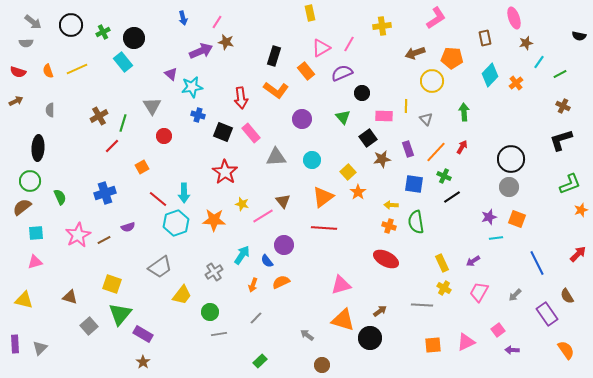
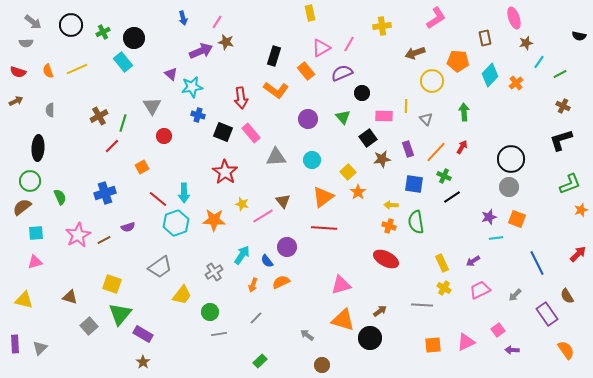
orange pentagon at (452, 58): moved 6 px right, 3 px down
purple circle at (302, 119): moved 6 px right
purple circle at (284, 245): moved 3 px right, 2 px down
pink trapezoid at (479, 292): moved 1 px right, 2 px up; rotated 35 degrees clockwise
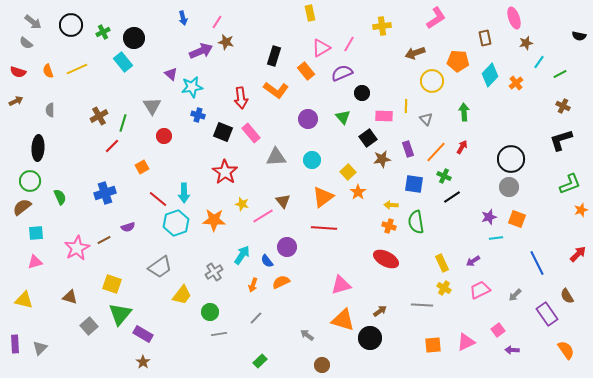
gray semicircle at (26, 43): rotated 40 degrees clockwise
pink star at (78, 235): moved 1 px left, 13 px down
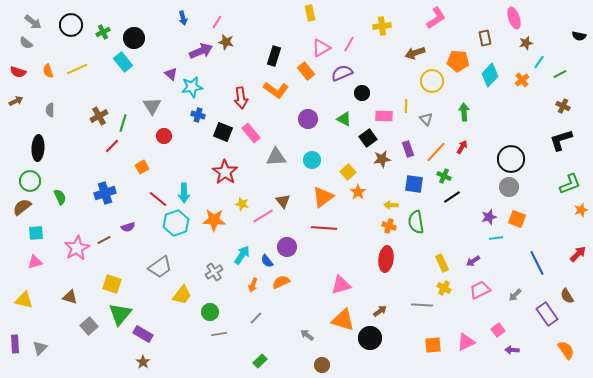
orange cross at (516, 83): moved 6 px right, 3 px up
green triangle at (343, 117): moved 1 px right, 2 px down; rotated 21 degrees counterclockwise
red ellipse at (386, 259): rotated 70 degrees clockwise
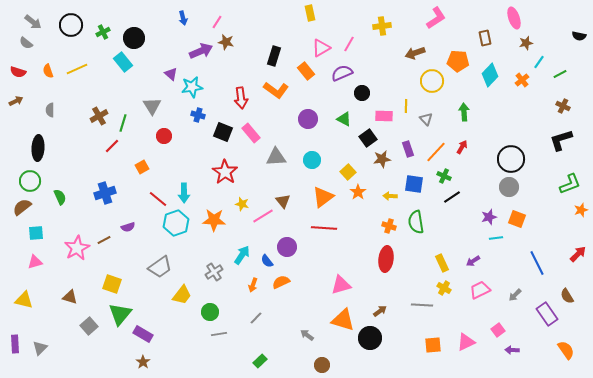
yellow arrow at (391, 205): moved 1 px left, 9 px up
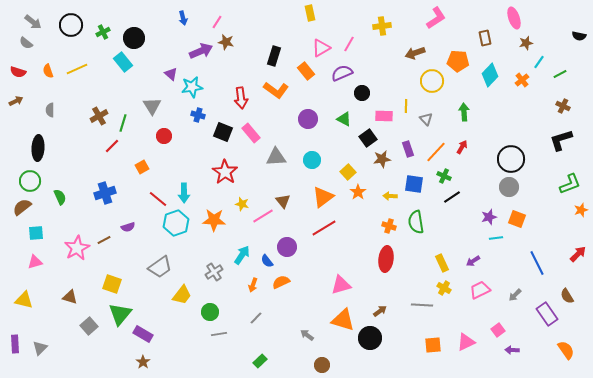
red line at (324, 228): rotated 35 degrees counterclockwise
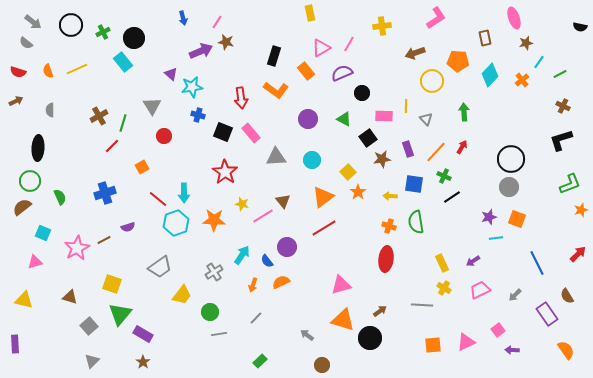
black semicircle at (579, 36): moved 1 px right, 9 px up
cyan square at (36, 233): moved 7 px right; rotated 28 degrees clockwise
gray triangle at (40, 348): moved 52 px right, 13 px down
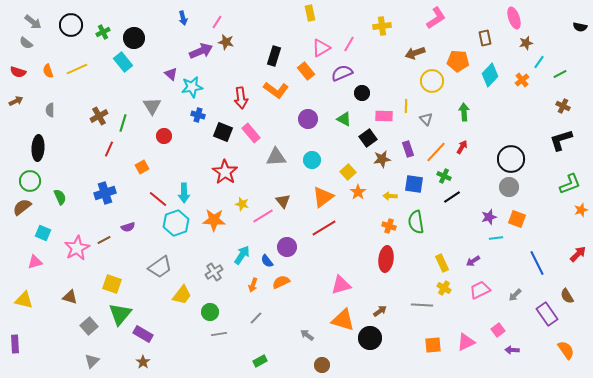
red line at (112, 146): moved 3 px left, 3 px down; rotated 21 degrees counterclockwise
green rectangle at (260, 361): rotated 16 degrees clockwise
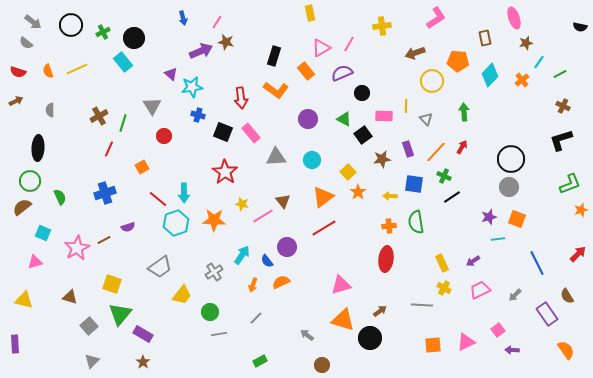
black square at (368, 138): moved 5 px left, 3 px up
orange cross at (389, 226): rotated 24 degrees counterclockwise
cyan line at (496, 238): moved 2 px right, 1 px down
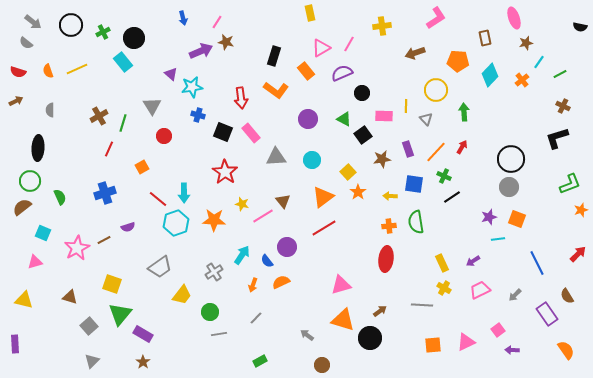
yellow circle at (432, 81): moved 4 px right, 9 px down
black L-shape at (561, 140): moved 4 px left, 2 px up
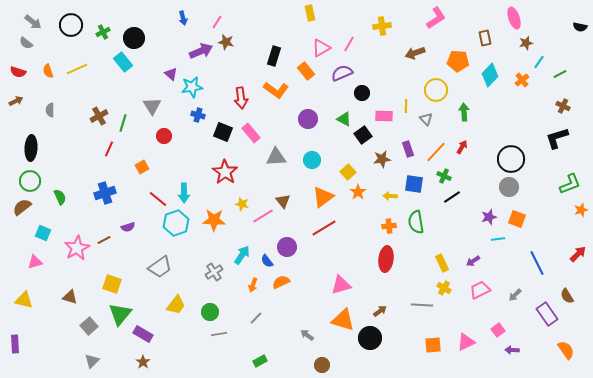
black ellipse at (38, 148): moved 7 px left
yellow trapezoid at (182, 295): moved 6 px left, 10 px down
